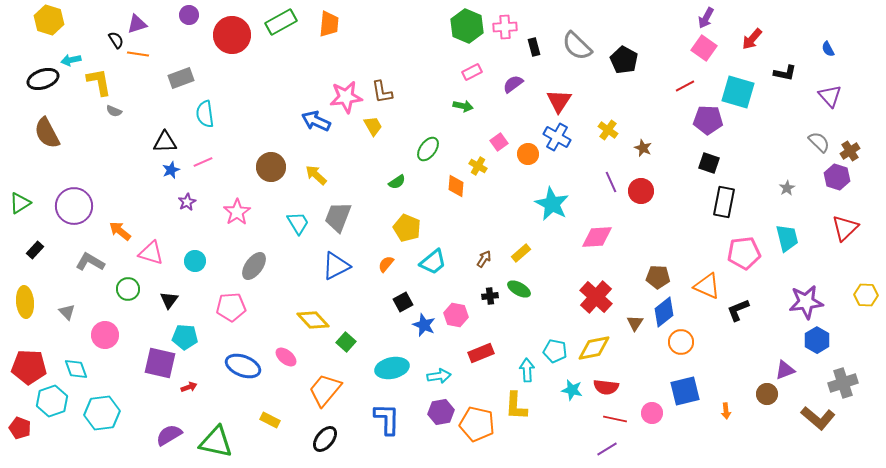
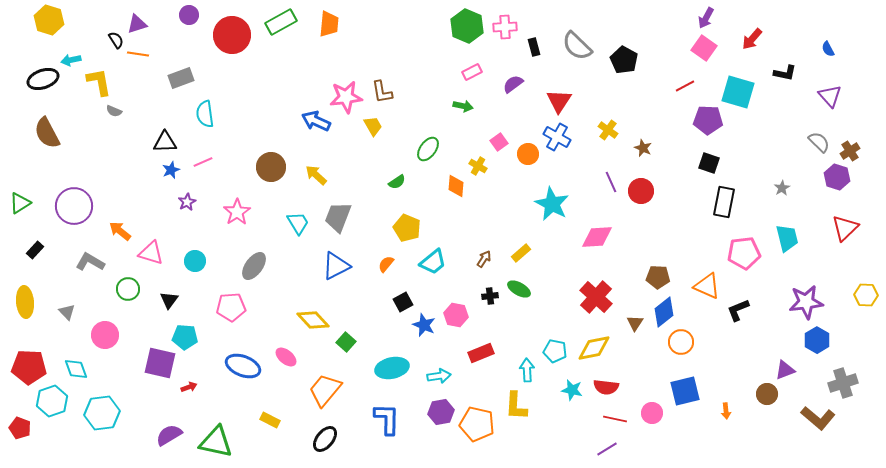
gray star at (787, 188): moved 5 px left
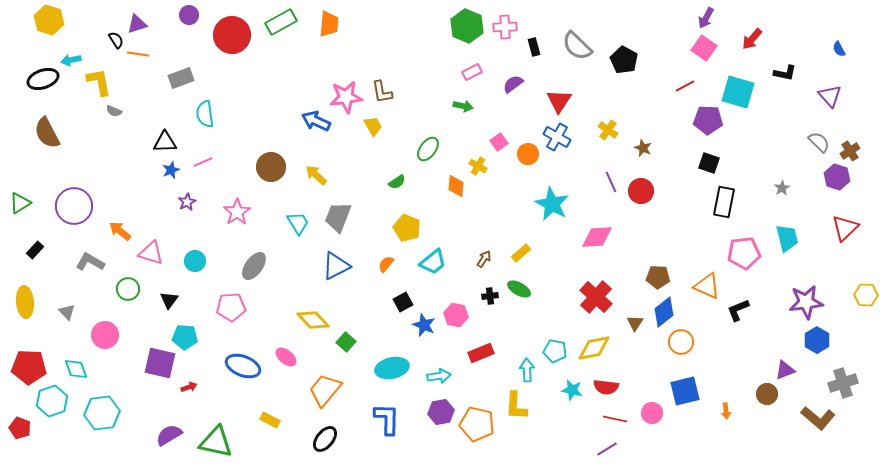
blue semicircle at (828, 49): moved 11 px right
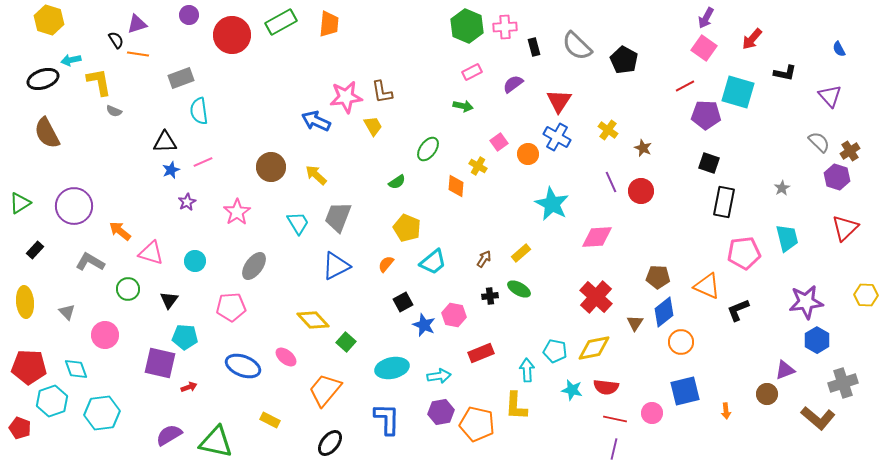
cyan semicircle at (205, 114): moved 6 px left, 3 px up
purple pentagon at (708, 120): moved 2 px left, 5 px up
pink hexagon at (456, 315): moved 2 px left
black ellipse at (325, 439): moved 5 px right, 4 px down
purple line at (607, 449): moved 7 px right; rotated 45 degrees counterclockwise
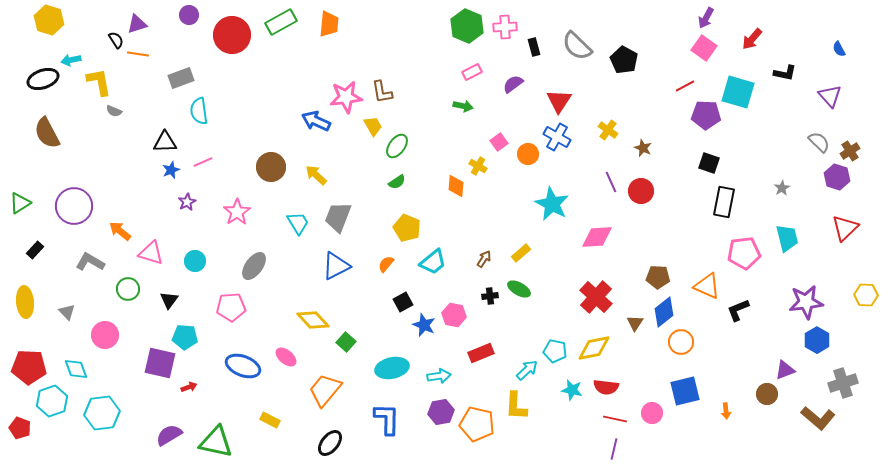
green ellipse at (428, 149): moved 31 px left, 3 px up
cyan arrow at (527, 370): rotated 50 degrees clockwise
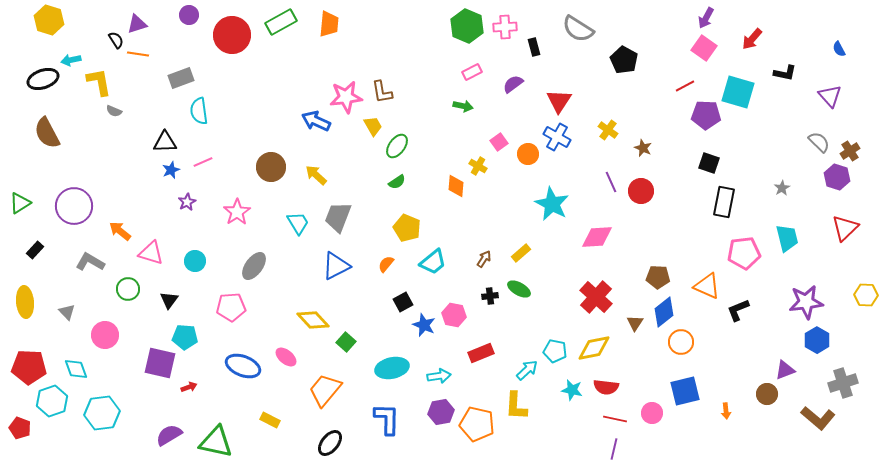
gray semicircle at (577, 46): moved 1 px right, 17 px up; rotated 12 degrees counterclockwise
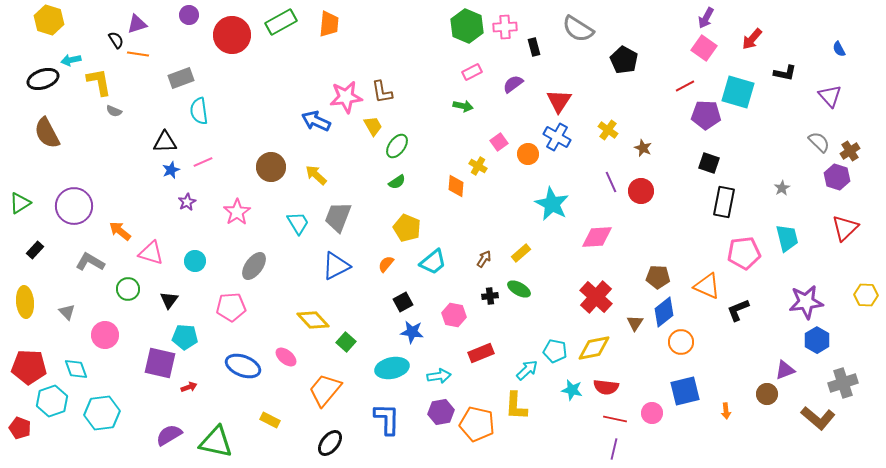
blue star at (424, 325): moved 12 px left, 7 px down; rotated 15 degrees counterclockwise
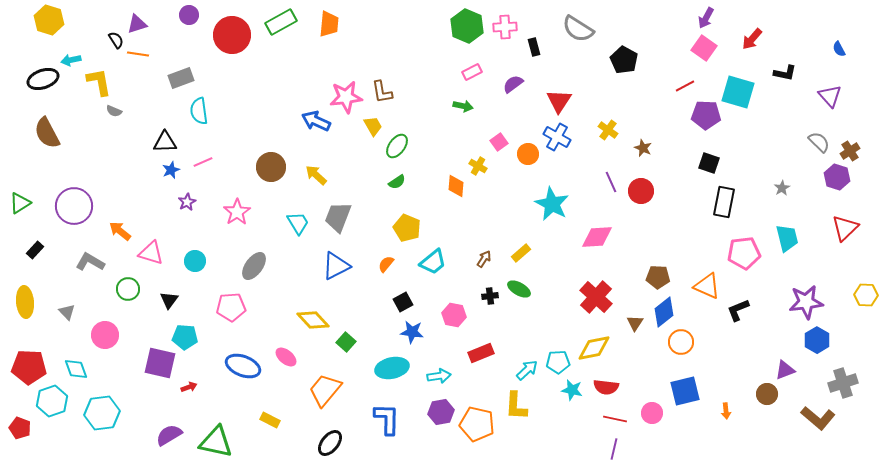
cyan pentagon at (555, 351): moved 3 px right, 11 px down; rotated 15 degrees counterclockwise
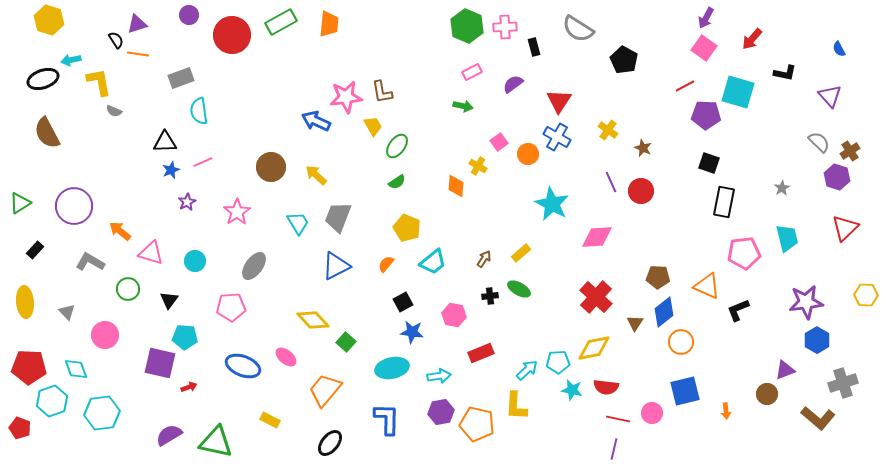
red line at (615, 419): moved 3 px right
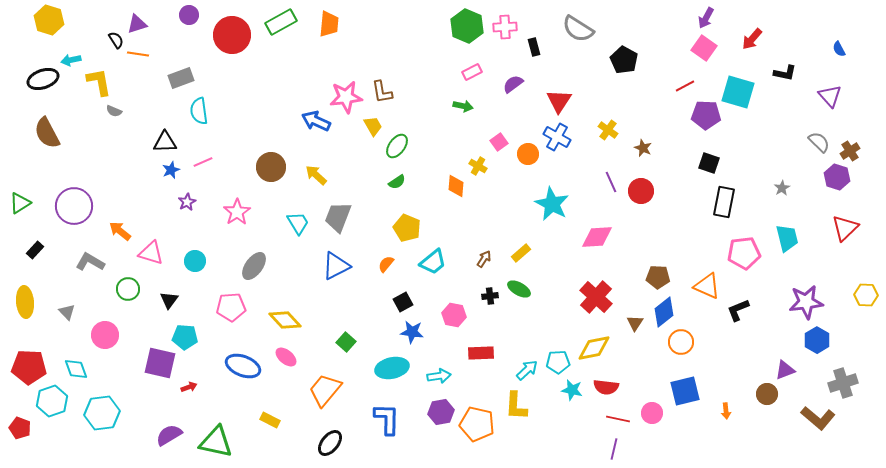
yellow diamond at (313, 320): moved 28 px left
red rectangle at (481, 353): rotated 20 degrees clockwise
